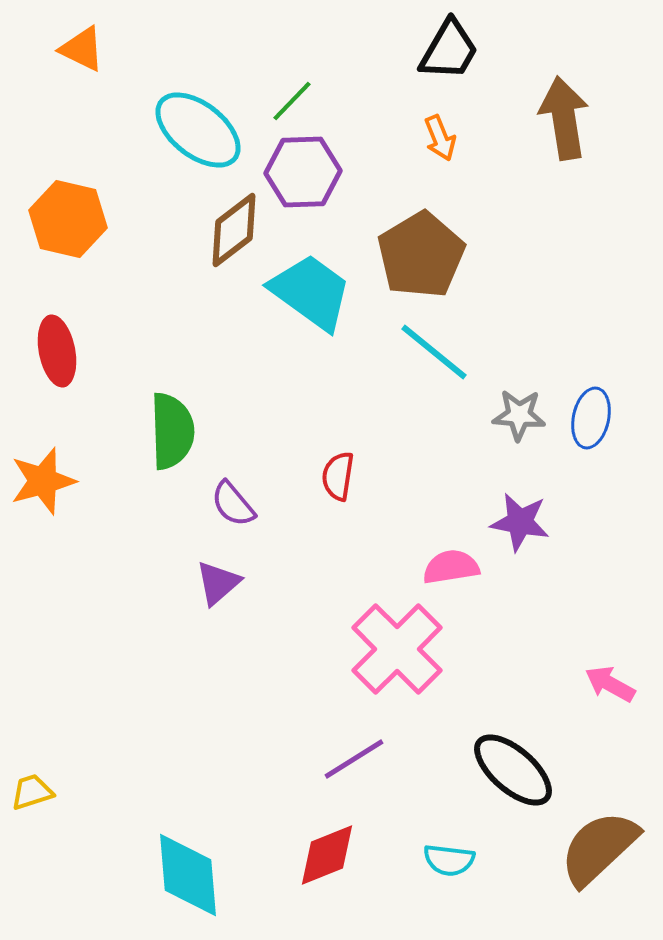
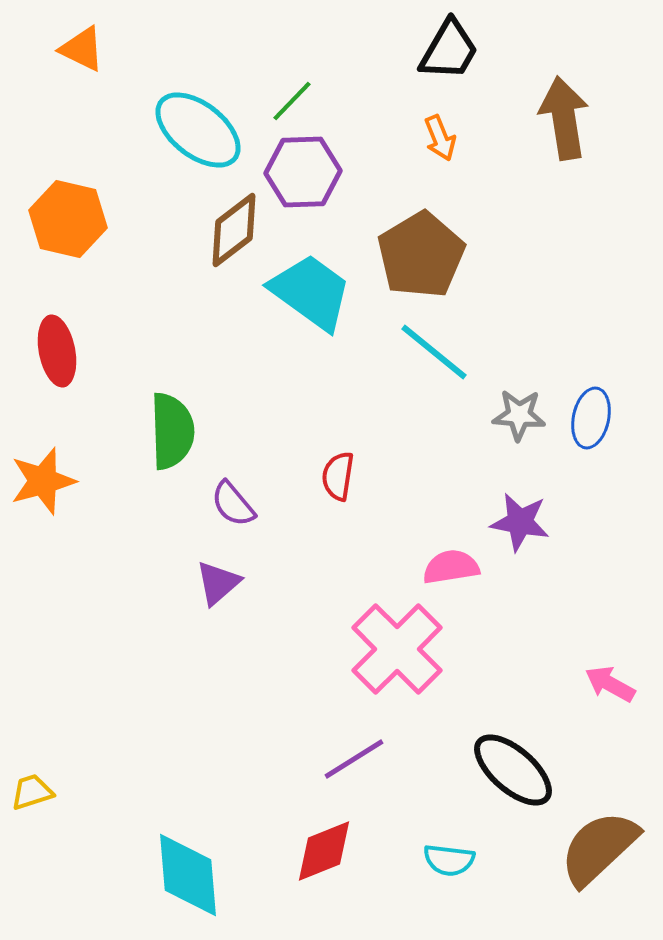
red diamond: moved 3 px left, 4 px up
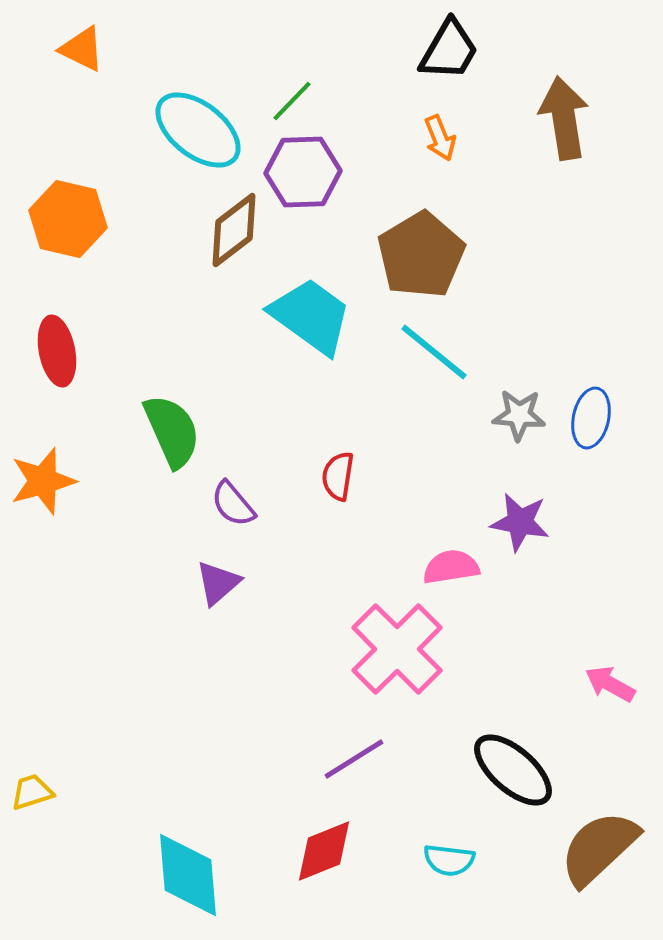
cyan trapezoid: moved 24 px down
green semicircle: rotated 22 degrees counterclockwise
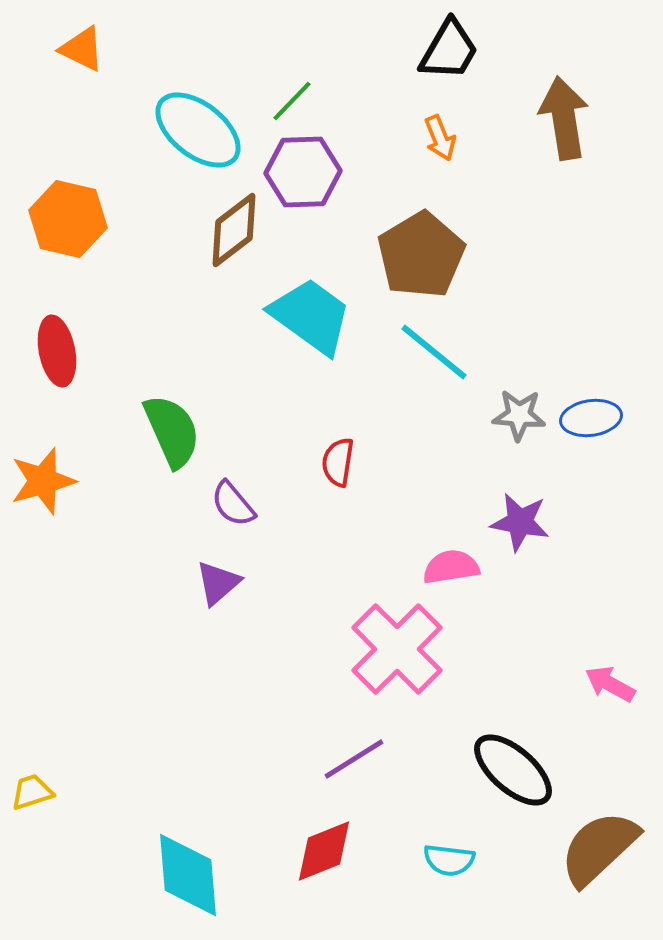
blue ellipse: rotated 70 degrees clockwise
red semicircle: moved 14 px up
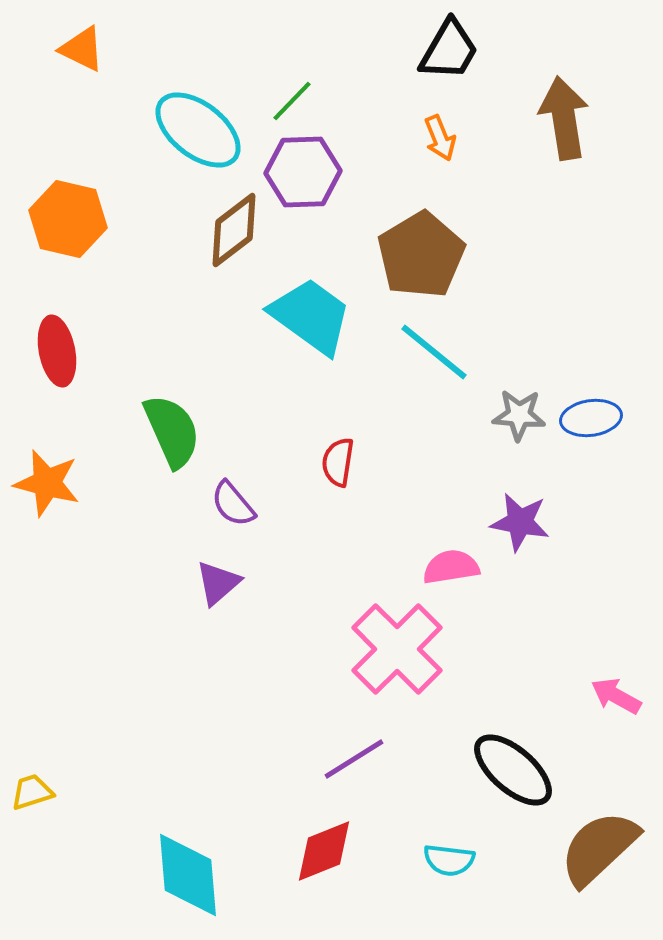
orange star: moved 4 px right, 2 px down; rotated 30 degrees clockwise
pink arrow: moved 6 px right, 12 px down
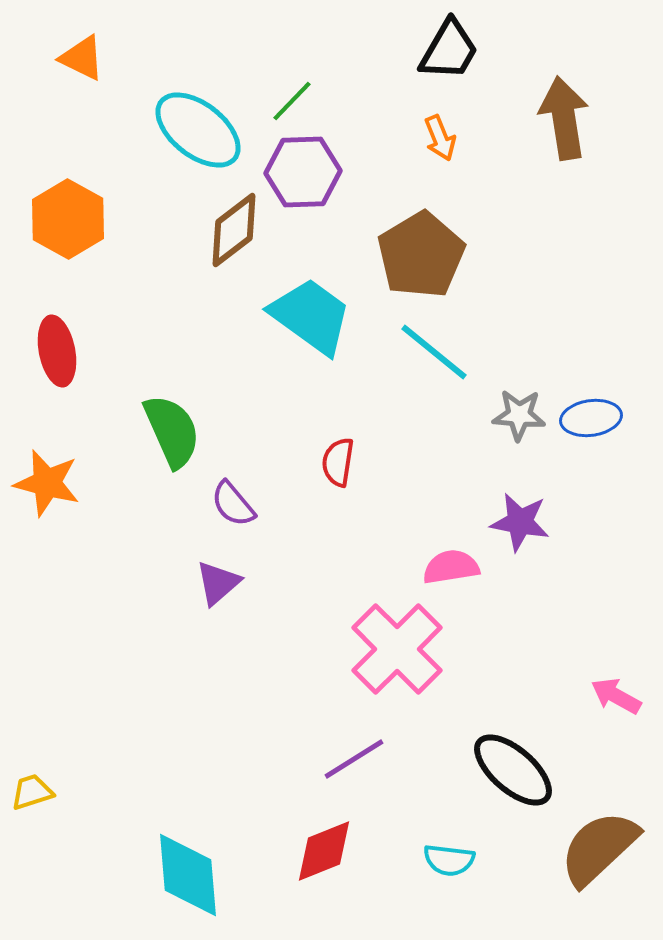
orange triangle: moved 9 px down
orange hexagon: rotated 16 degrees clockwise
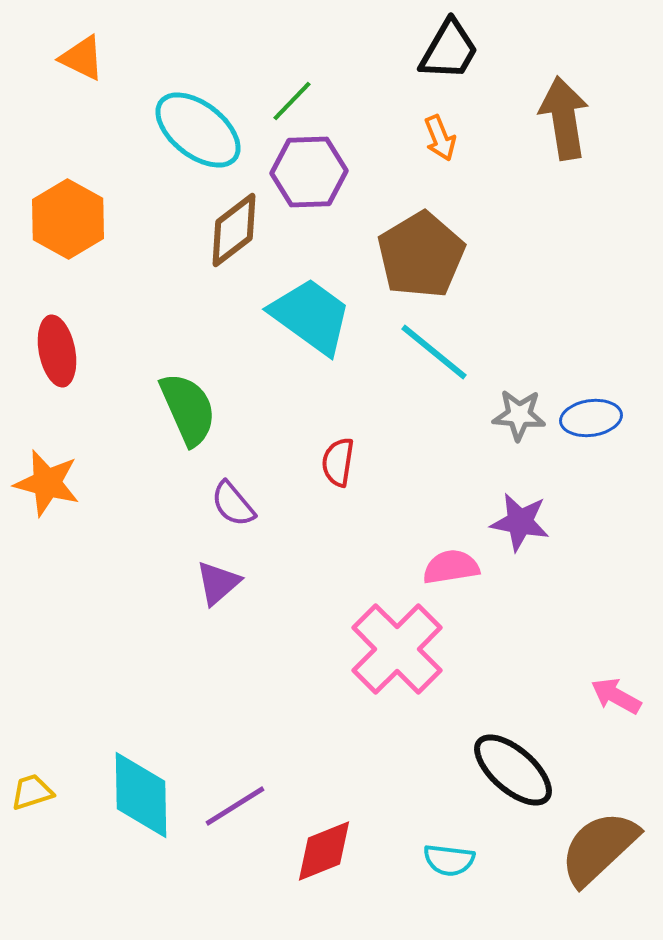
purple hexagon: moved 6 px right
green semicircle: moved 16 px right, 22 px up
purple line: moved 119 px left, 47 px down
cyan diamond: moved 47 px left, 80 px up; rotated 4 degrees clockwise
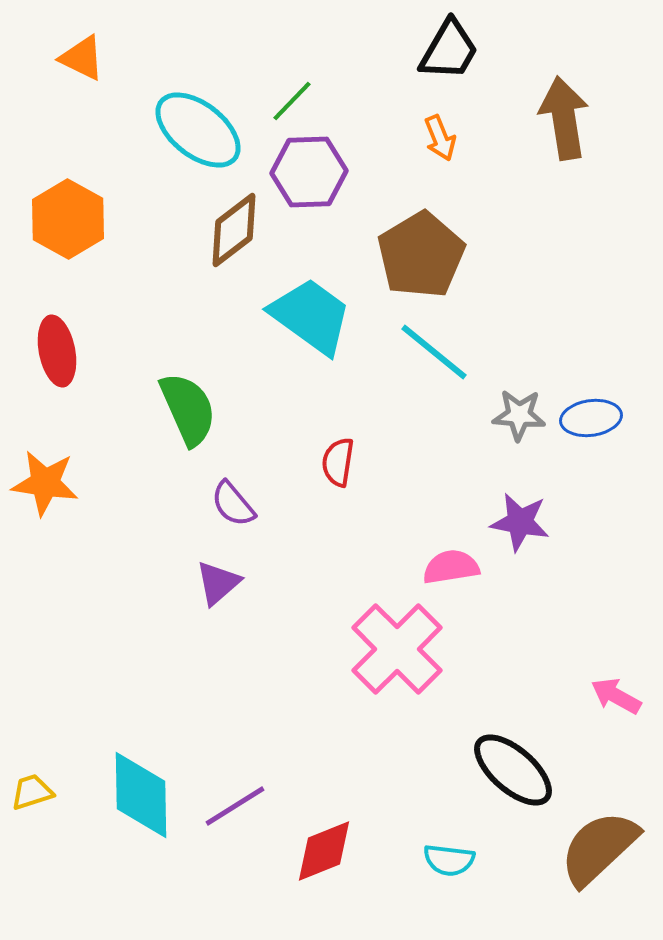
orange star: moved 2 px left; rotated 6 degrees counterclockwise
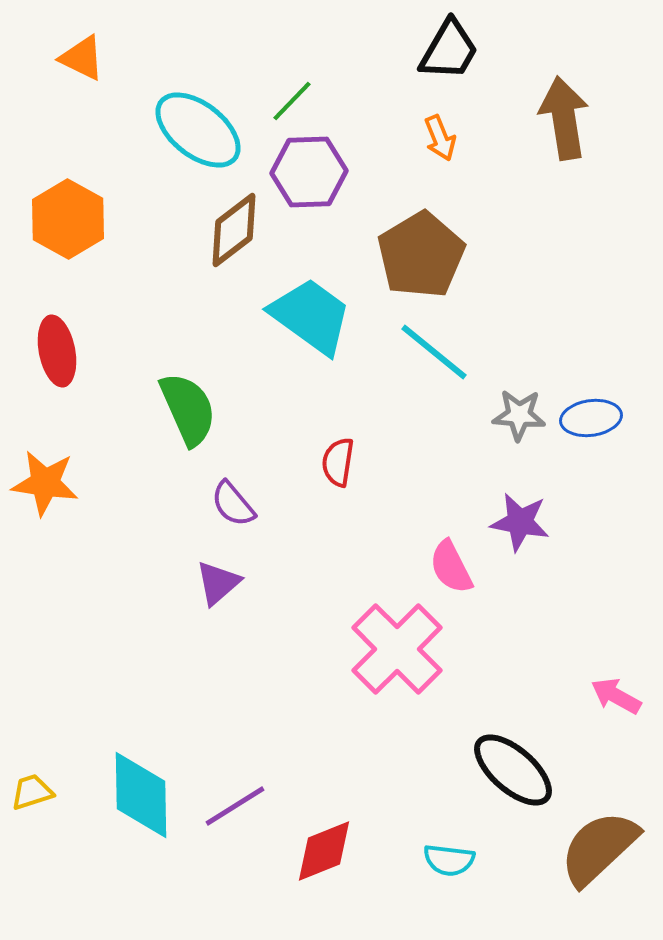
pink semicircle: rotated 108 degrees counterclockwise
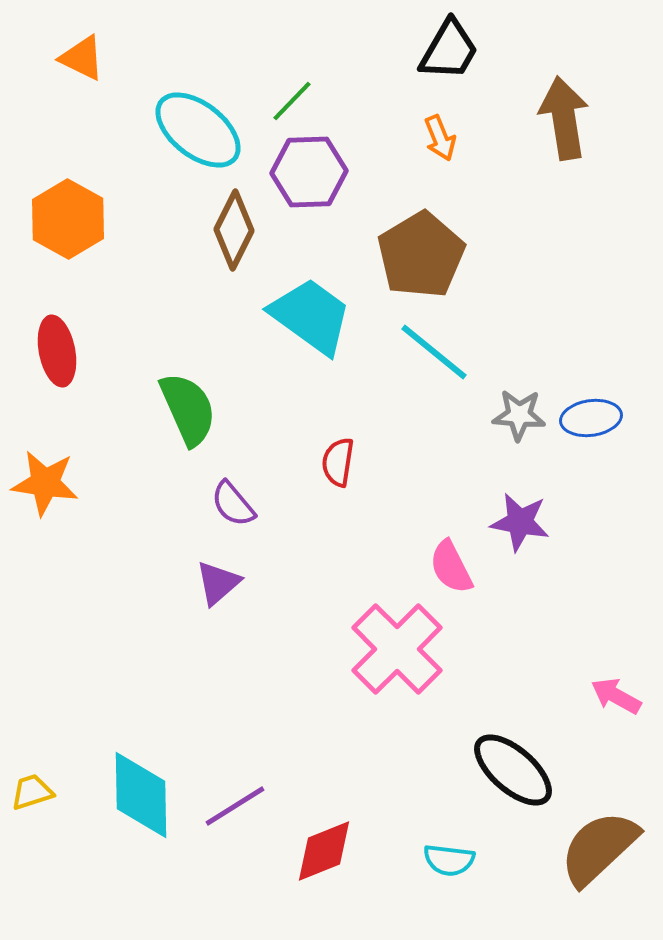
brown diamond: rotated 26 degrees counterclockwise
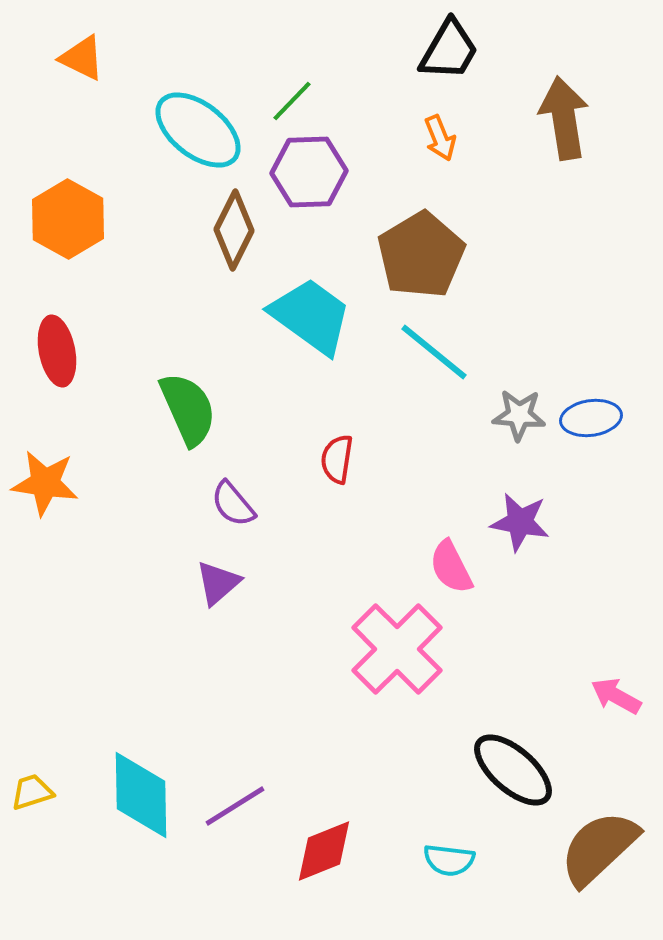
red semicircle: moved 1 px left, 3 px up
